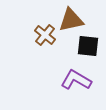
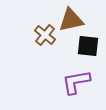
purple L-shape: moved 2 px down; rotated 40 degrees counterclockwise
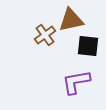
brown cross: rotated 15 degrees clockwise
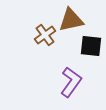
black square: moved 3 px right
purple L-shape: moved 5 px left; rotated 136 degrees clockwise
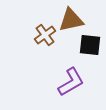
black square: moved 1 px left, 1 px up
purple L-shape: rotated 24 degrees clockwise
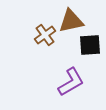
brown triangle: moved 1 px down
black square: rotated 10 degrees counterclockwise
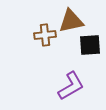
brown cross: rotated 30 degrees clockwise
purple L-shape: moved 4 px down
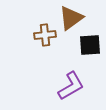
brown triangle: moved 3 px up; rotated 24 degrees counterclockwise
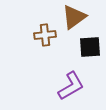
brown triangle: moved 3 px right, 1 px up
black square: moved 2 px down
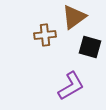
black square: rotated 20 degrees clockwise
